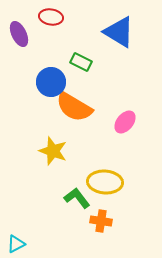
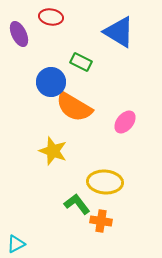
green L-shape: moved 6 px down
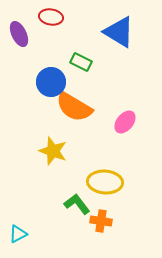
cyan triangle: moved 2 px right, 10 px up
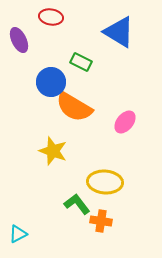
purple ellipse: moved 6 px down
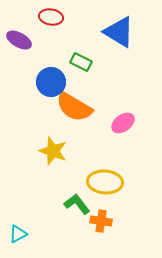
purple ellipse: rotated 35 degrees counterclockwise
pink ellipse: moved 2 px left, 1 px down; rotated 15 degrees clockwise
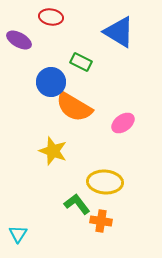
cyan triangle: rotated 30 degrees counterclockwise
